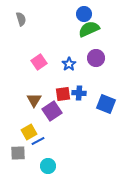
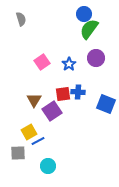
green semicircle: rotated 30 degrees counterclockwise
pink square: moved 3 px right
blue cross: moved 1 px left, 1 px up
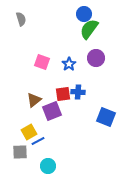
pink square: rotated 35 degrees counterclockwise
brown triangle: rotated 21 degrees clockwise
blue square: moved 13 px down
purple square: rotated 12 degrees clockwise
gray square: moved 2 px right, 1 px up
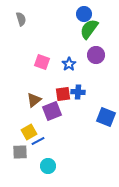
purple circle: moved 3 px up
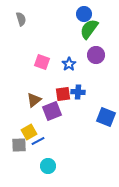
gray square: moved 1 px left, 7 px up
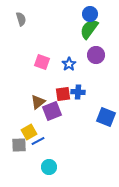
blue circle: moved 6 px right
brown triangle: moved 4 px right, 2 px down
cyan circle: moved 1 px right, 1 px down
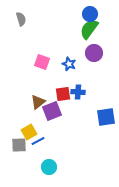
purple circle: moved 2 px left, 2 px up
blue star: rotated 16 degrees counterclockwise
blue square: rotated 30 degrees counterclockwise
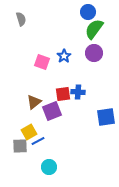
blue circle: moved 2 px left, 2 px up
green semicircle: moved 5 px right
blue star: moved 5 px left, 8 px up; rotated 16 degrees clockwise
brown triangle: moved 4 px left
gray square: moved 1 px right, 1 px down
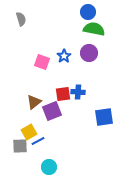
green semicircle: rotated 65 degrees clockwise
purple circle: moved 5 px left
blue square: moved 2 px left
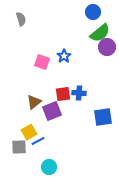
blue circle: moved 5 px right
green semicircle: moved 6 px right, 4 px down; rotated 130 degrees clockwise
purple circle: moved 18 px right, 6 px up
blue cross: moved 1 px right, 1 px down
blue square: moved 1 px left
gray square: moved 1 px left, 1 px down
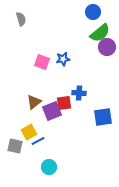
blue star: moved 1 px left, 3 px down; rotated 24 degrees clockwise
red square: moved 1 px right, 9 px down
gray square: moved 4 px left, 1 px up; rotated 14 degrees clockwise
